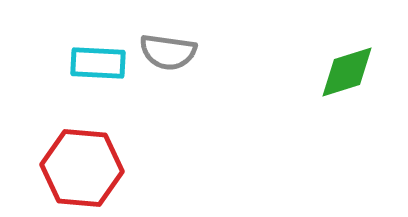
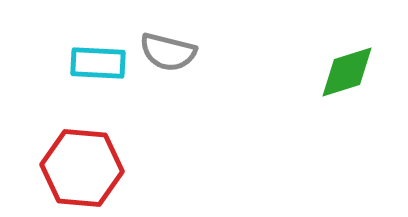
gray semicircle: rotated 6 degrees clockwise
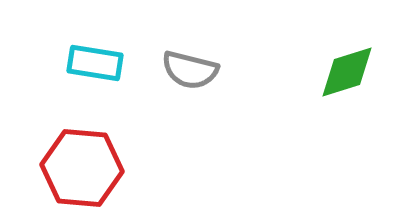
gray semicircle: moved 22 px right, 18 px down
cyan rectangle: moved 3 px left; rotated 6 degrees clockwise
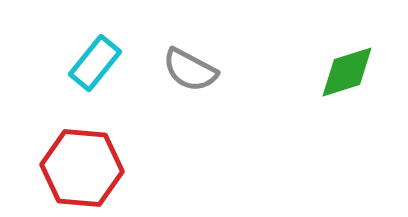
cyan rectangle: rotated 60 degrees counterclockwise
gray semicircle: rotated 14 degrees clockwise
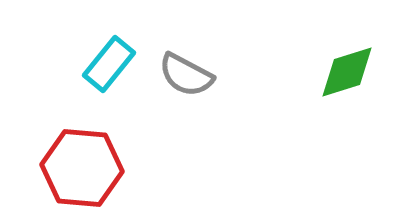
cyan rectangle: moved 14 px right, 1 px down
gray semicircle: moved 4 px left, 5 px down
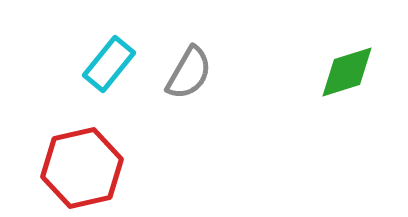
gray semicircle: moved 3 px right, 2 px up; rotated 88 degrees counterclockwise
red hexagon: rotated 18 degrees counterclockwise
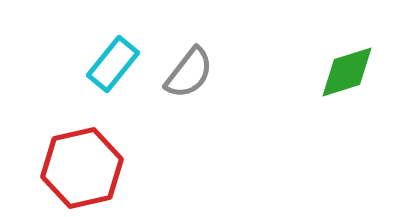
cyan rectangle: moved 4 px right
gray semicircle: rotated 8 degrees clockwise
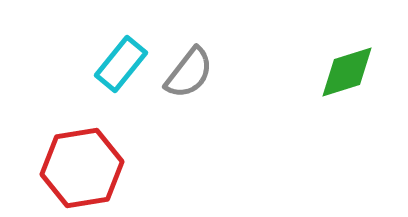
cyan rectangle: moved 8 px right
red hexagon: rotated 4 degrees clockwise
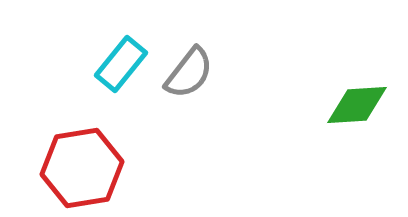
green diamond: moved 10 px right, 33 px down; rotated 14 degrees clockwise
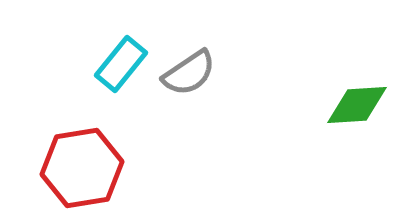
gray semicircle: rotated 18 degrees clockwise
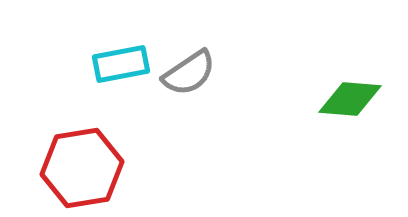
cyan rectangle: rotated 40 degrees clockwise
green diamond: moved 7 px left, 6 px up; rotated 8 degrees clockwise
